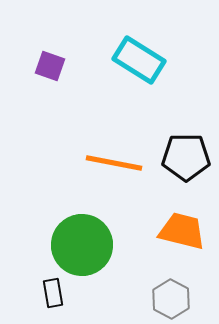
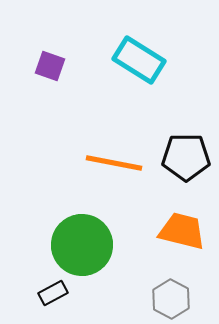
black rectangle: rotated 72 degrees clockwise
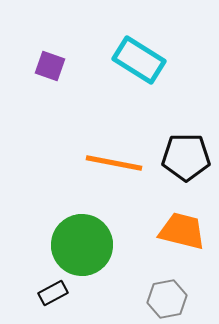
gray hexagon: moved 4 px left; rotated 21 degrees clockwise
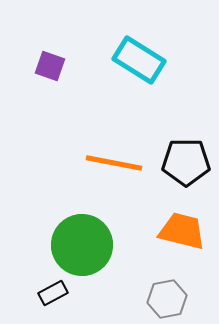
black pentagon: moved 5 px down
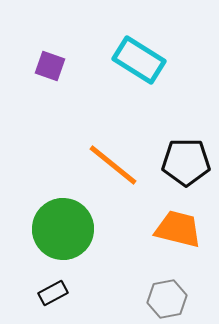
orange line: moved 1 px left, 2 px down; rotated 28 degrees clockwise
orange trapezoid: moved 4 px left, 2 px up
green circle: moved 19 px left, 16 px up
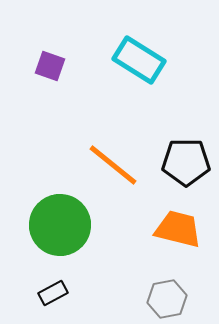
green circle: moved 3 px left, 4 px up
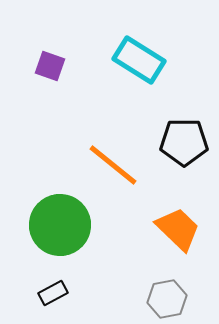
black pentagon: moved 2 px left, 20 px up
orange trapezoid: rotated 30 degrees clockwise
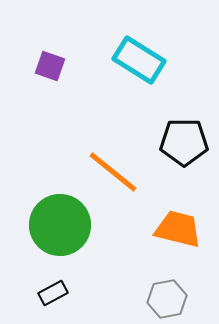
orange line: moved 7 px down
orange trapezoid: rotated 30 degrees counterclockwise
